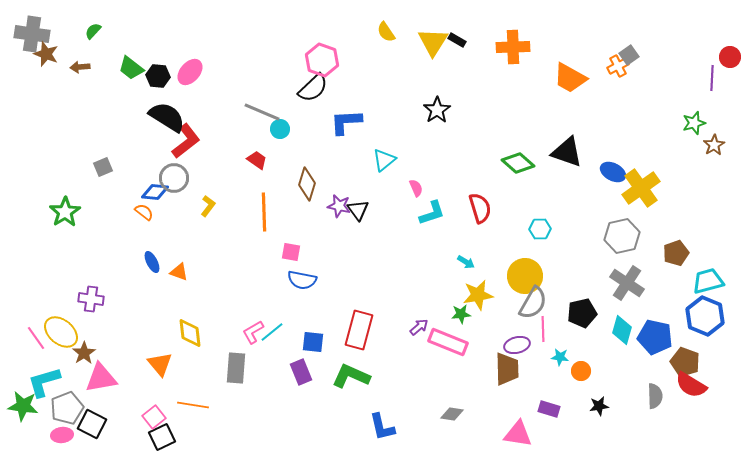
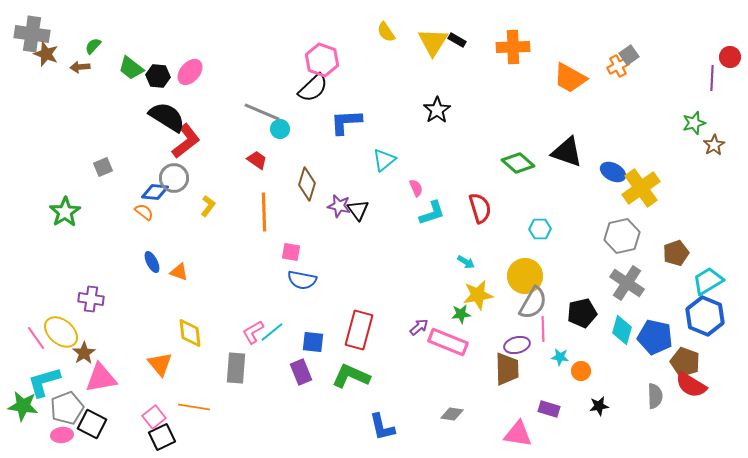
green semicircle at (93, 31): moved 15 px down
cyan trapezoid at (708, 281): rotated 16 degrees counterclockwise
orange line at (193, 405): moved 1 px right, 2 px down
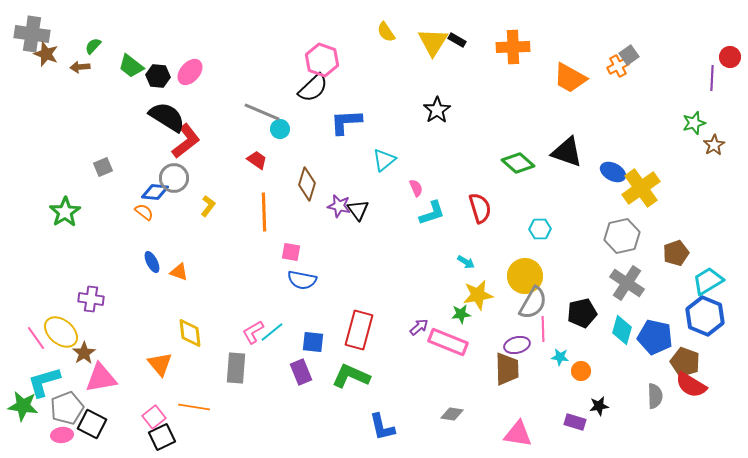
green trapezoid at (131, 68): moved 2 px up
purple rectangle at (549, 409): moved 26 px right, 13 px down
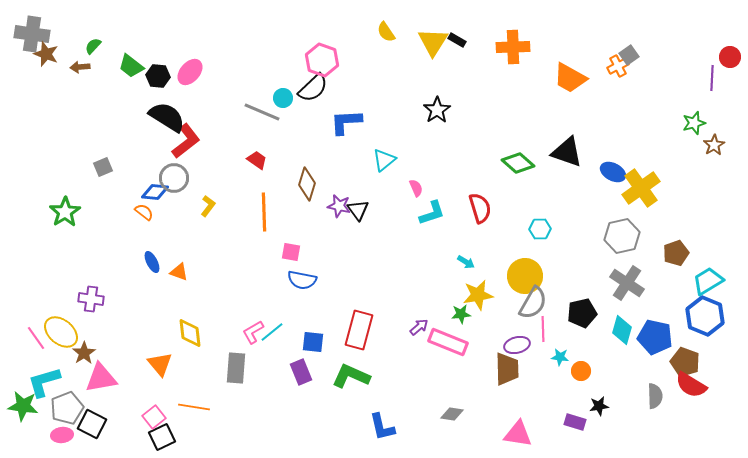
cyan circle at (280, 129): moved 3 px right, 31 px up
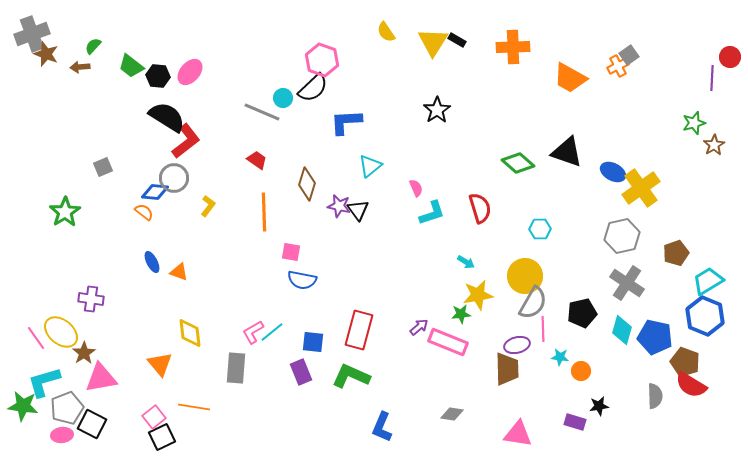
gray cross at (32, 34): rotated 28 degrees counterclockwise
cyan triangle at (384, 160): moved 14 px left, 6 px down
blue L-shape at (382, 427): rotated 36 degrees clockwise
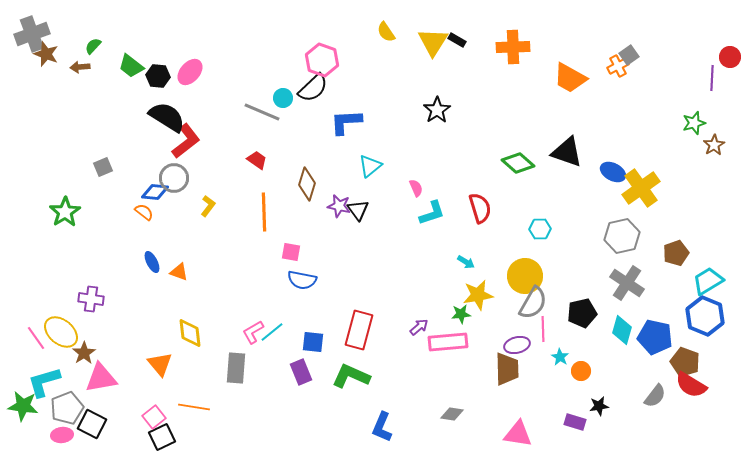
pink rectangle at (448, 342): rotated 27 degrees counterclockwise
cyan star at (560, 357): rotated 24 degrees clockwise
gray semicircle at (655, 396): rotated 40 degrees clockwise
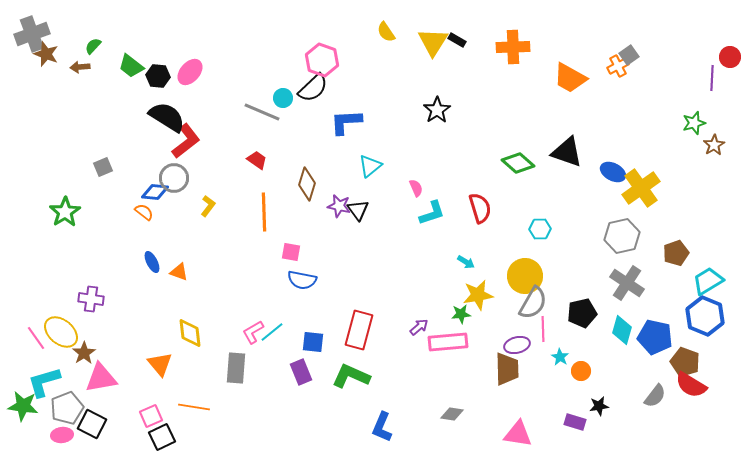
pink square at (154, 417): moved 3 px left, 1 px up; rotated 15 degrees clockwise
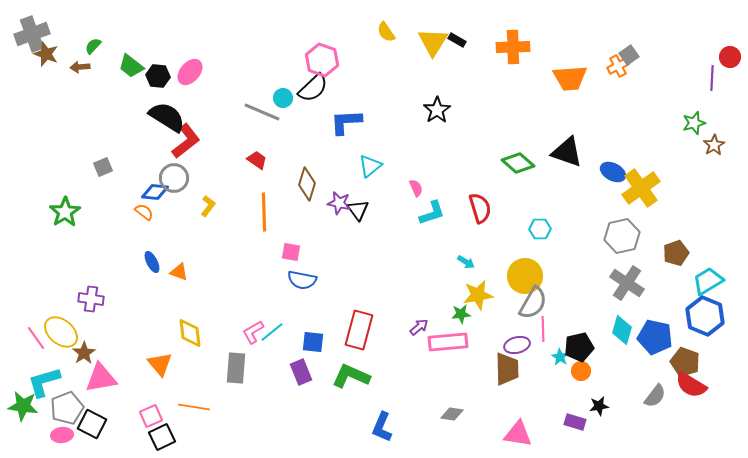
orange trapezoid at (570, 78): rotated 33 degrees counterclockwise
purple star at (339, 206): moved 3 px up
black pentagon at (582, 313): moved 3 px left, 34 px down
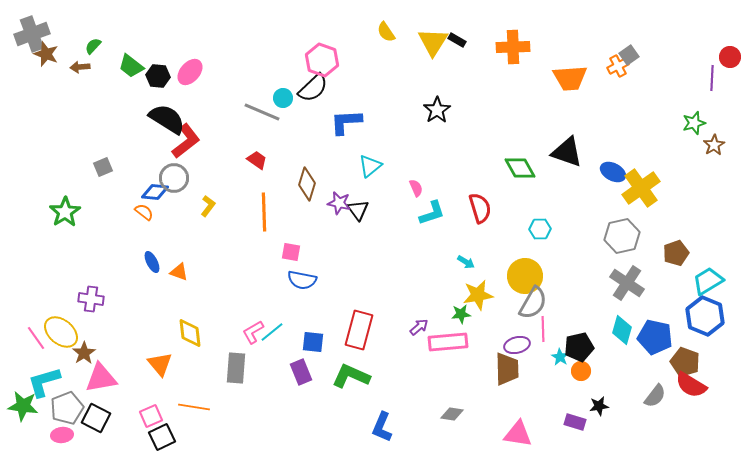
black semicircle at (167, 117): moved 2 px down
green diamond at (518, 163): moved 2 px right, 5 px down; rotated 20 degrees clockwise
black square at (92, 424): moved 4 px right, 6 px up
